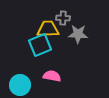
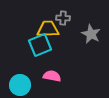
gray star: moved 13 px right; rotated 24 degrees clockwise
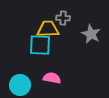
cyan square: rotated 25 degrees clockwise
pink semicircle: moved 2 px down
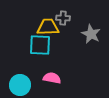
yellow trapezoid: moved 2 px up
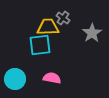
gray cross: rotated 32 degrees clockwise
gray star: moved 1 px right, 1 px up; rotated 12 degrees clockwise
cyan square: rotated 10 degrees counterclockwise
cyan circle: moved 5 px left, 6 px up
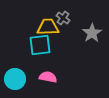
pink semicircle: moved 4 px left, 1 px up
